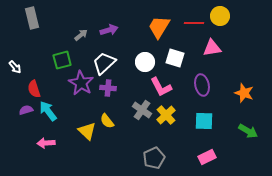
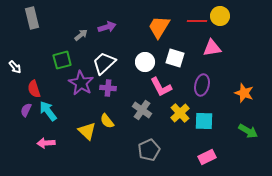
red line: moved 3 px right, 2 px up
purple arrow: moved 2 px left, 3 px up
purple ellipse: rotated 25 degrees clockwise
purple semicircle: rotated 48 degrees counterclockwise
yellow cross: moved 14 px right, 2 px up
gray pentagon: moved 5 px left, 8 px up
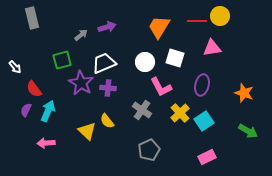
white trapezoid: rotated 20 degrees clockwise
red semicircle: rotated 18 degrees counterclockwise
cyan arrow: rotated 60 degrees clockwise
cyan square: rotated 36 degrees counterclockwise
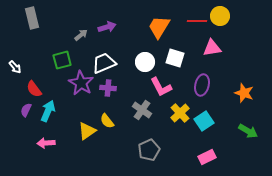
yellow triangle: rotated 42 degrees clockwise
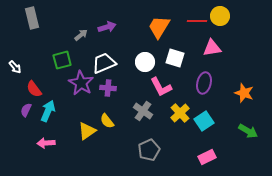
purple ellipse: moved 2 px right, 2 px up
gray cross: moved 1 px right, 1 px down
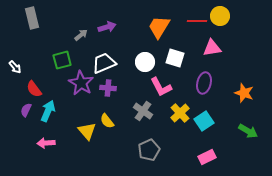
yellow triangle: rotated 36 degrees counterclockwise
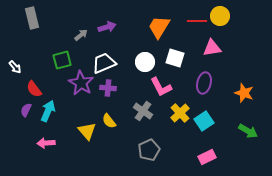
yellow semicircle: moved 2 px right
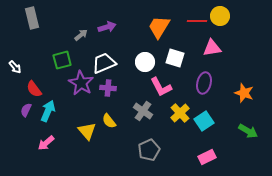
pink arrow: rotated 36 degrees counterclockwise
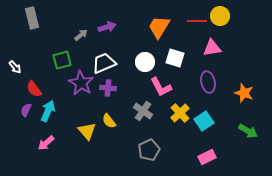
purple ellipse: moved 4 px right, 1 px up; rotated 25 degrees counterclockwise
